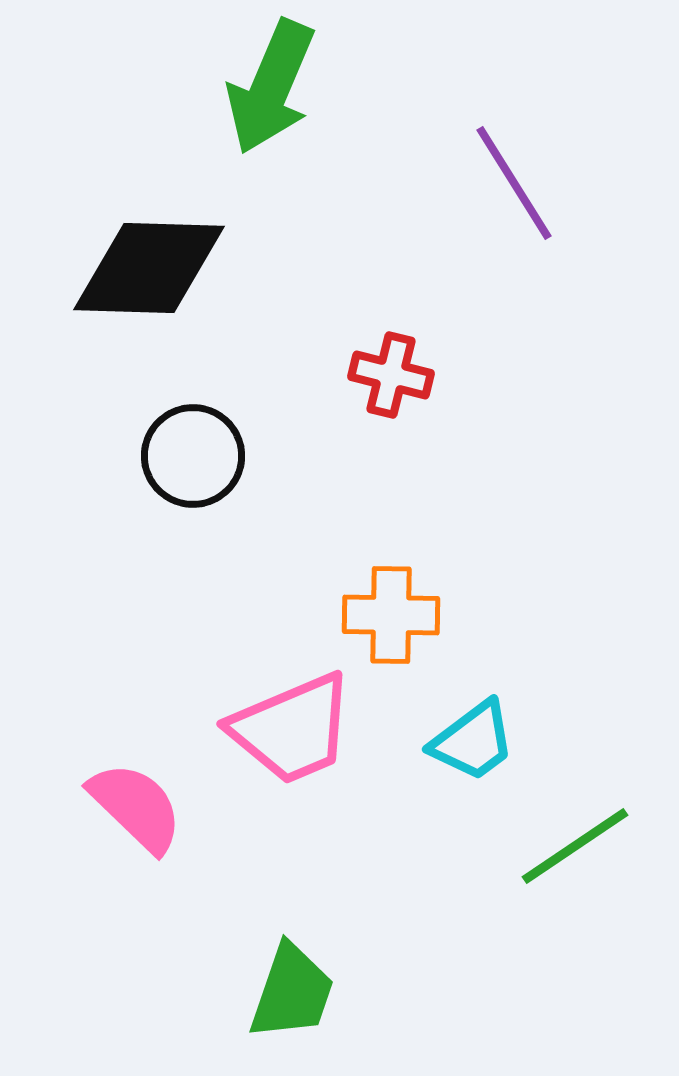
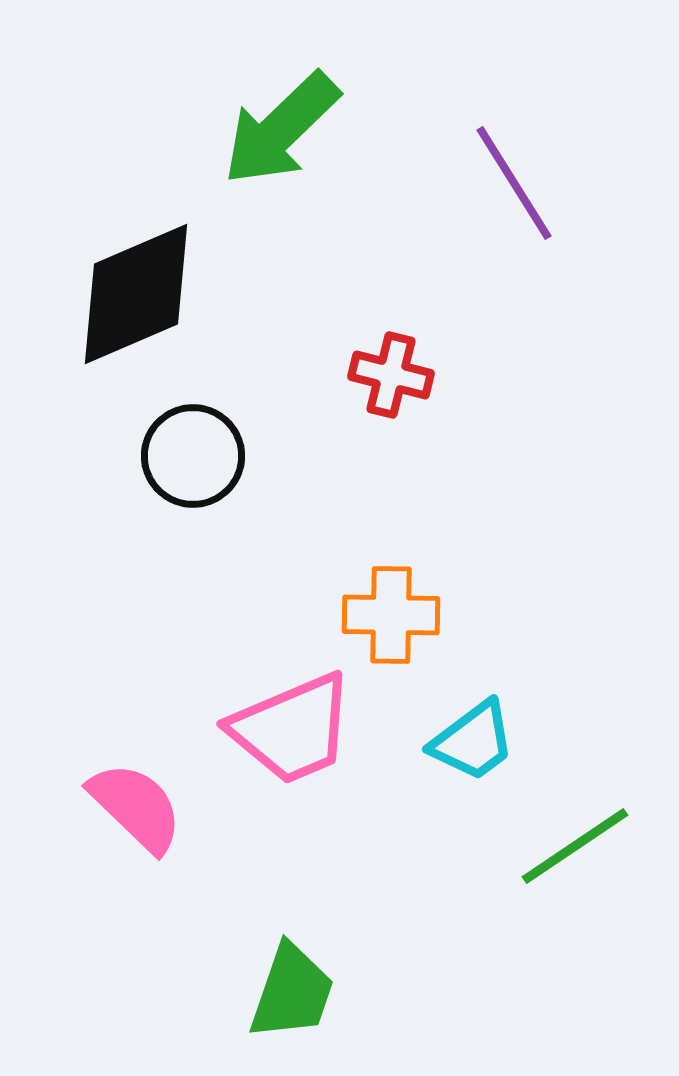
green arrow: moved 10 px right, 42 px down; rotated 23 degrees clockwise
black diamond: moved 13 px left, 26 px down; rotated 25 degrees counterclockwise
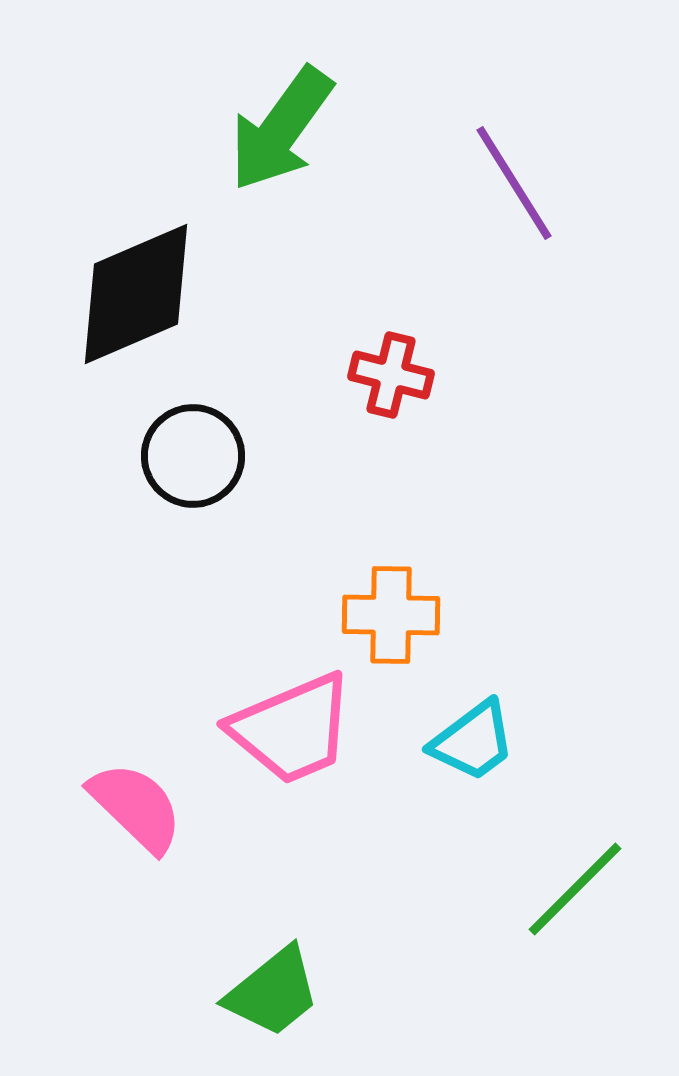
green arrow: rotated 10 degrees counterclockwise
green line: moved 43 px down; rotated 11 degrees counterclockwise
green trapezoid: moved 19 px left; rotated 32 degrees clockwise
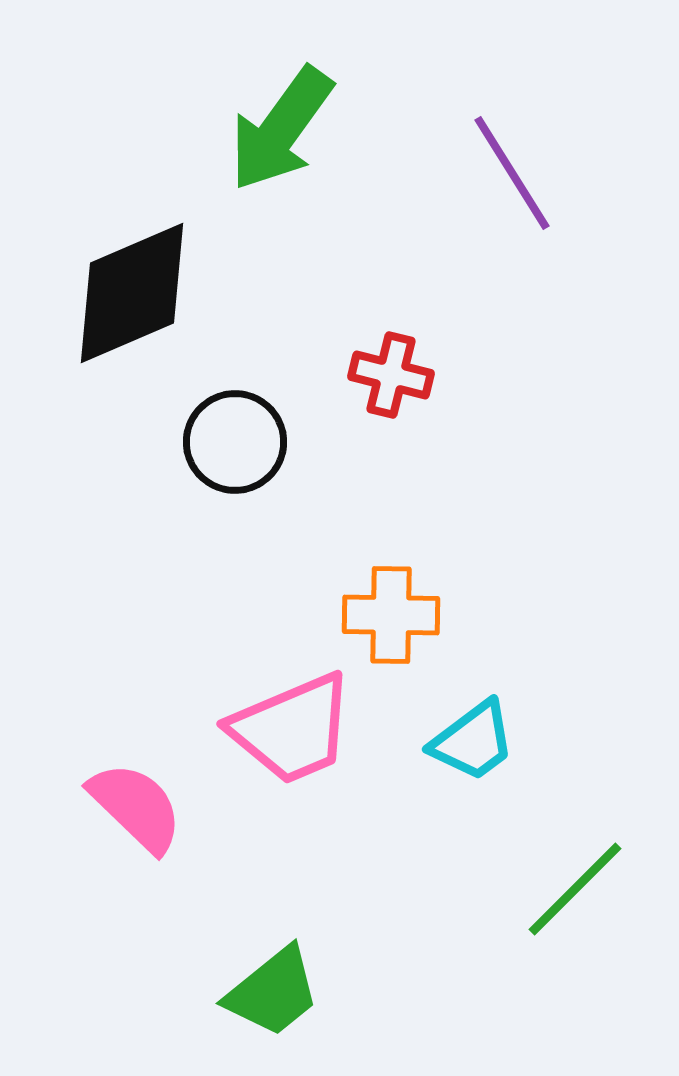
purple line: moved 2 px left, 10 px up
black diamond: moved 4 px left, 1 px up
black circle: moved 42 px right, 14 px up
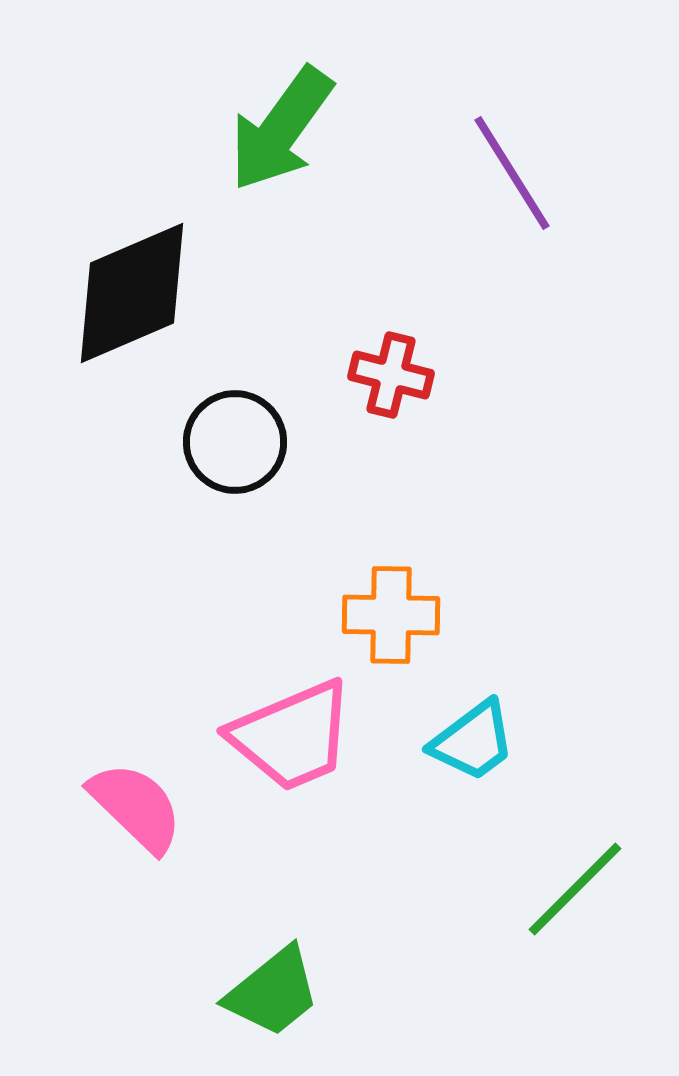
pink trapezoid: moved 7 px down
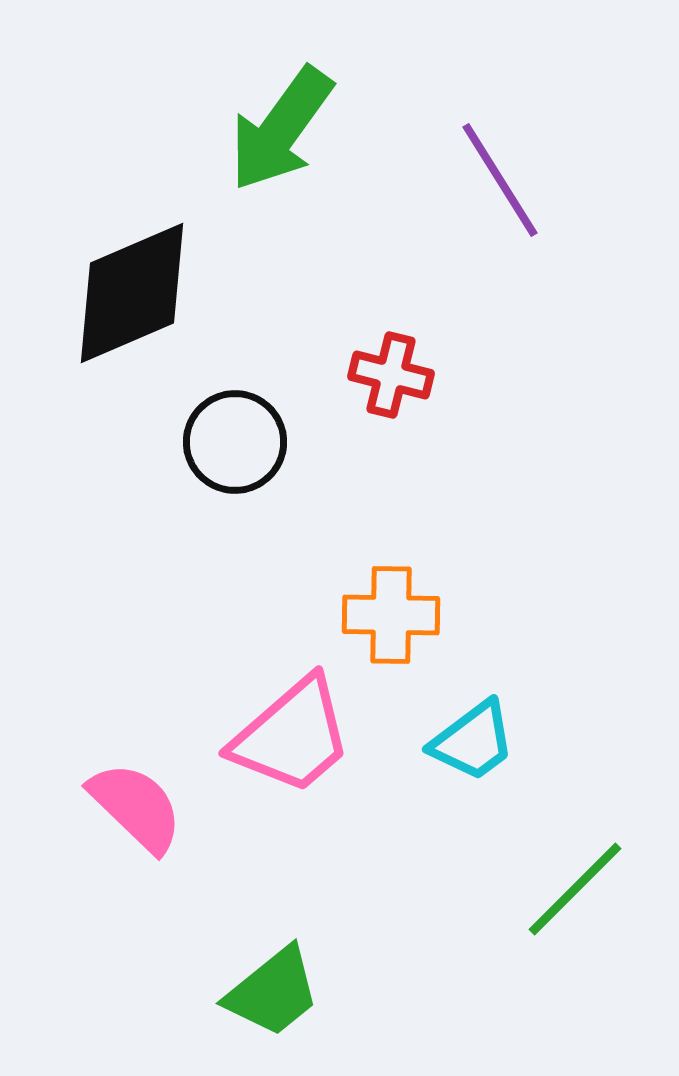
purple line: moved 12 px left, 7 px down
pink trapezoid: rotated 18 degrees counterclockwise
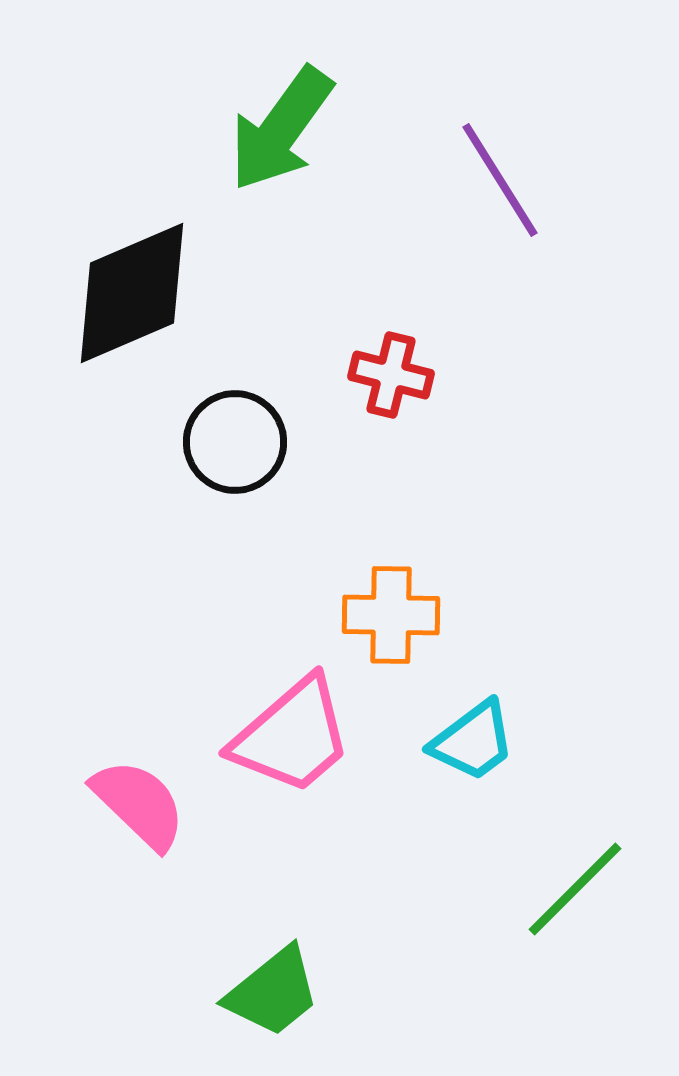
pink semicircle: moved 3 px right, 3 px up
